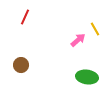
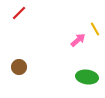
red line: moved 6 px left, 4 px up; rotated 21 degrees clockwise
brown circle: moved 2 px left, 2 px down
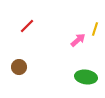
red line: moved 8 px right, 13 px down
yellow line: rotated 48 degrees clockwise
green ellipse: moved 1 px left
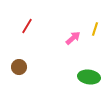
red line: rotated 14 degrees counterclockwise
pink arrow: moved 5 px left, 2 px up
green ellipse: moved 3 px right
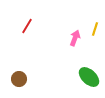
pink arrow: moved 2 px right; rotated 28 degrees counterclockwise
brown circle: moved 12 px down
green ellipse: rotated 35 degrees clockwise
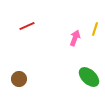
red line: rotated 35 degrees clockwise
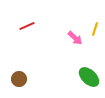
pink arrow: rotated 112 degrees clockwise
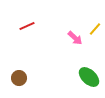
yellow line: rotated 24 degrees clockwise
brown circle: moved 1 px up
